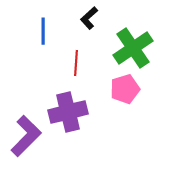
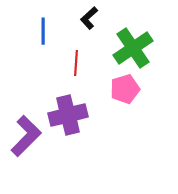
purple cross: moved 3 px down
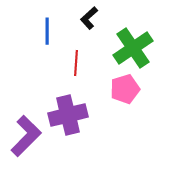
blue line: moved 4 px right
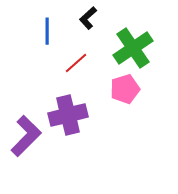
black L-shape: moved 1 px left
red line: rotated 45 degrees clockwise
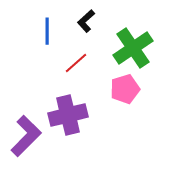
black L-shape: moved 2 px left, 3 px down
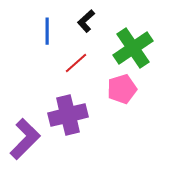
pink pentagon: moved 3 px left
purple L-shape: moved 1 px left, 3 px down
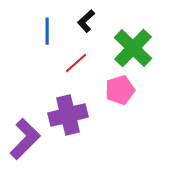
green cross: rotated 12 degrees counterclockwise
pink pentagon: moved 2 px left, 1 px down
